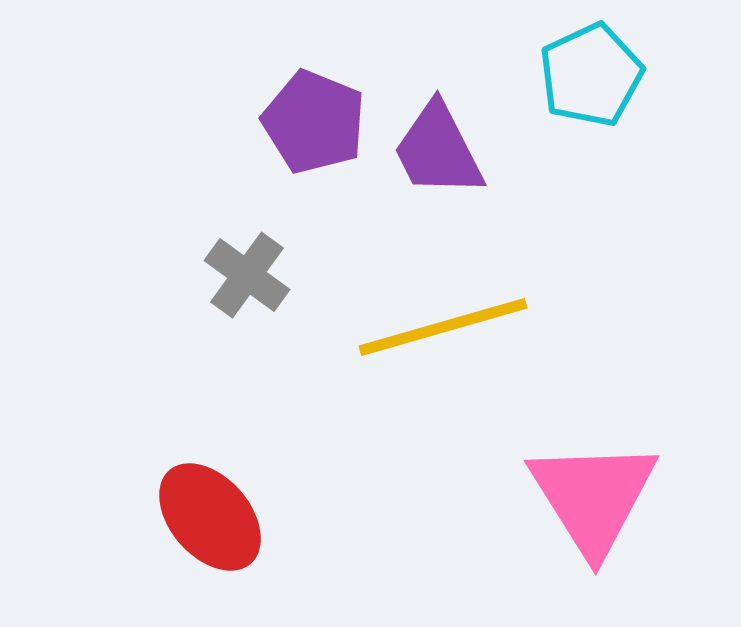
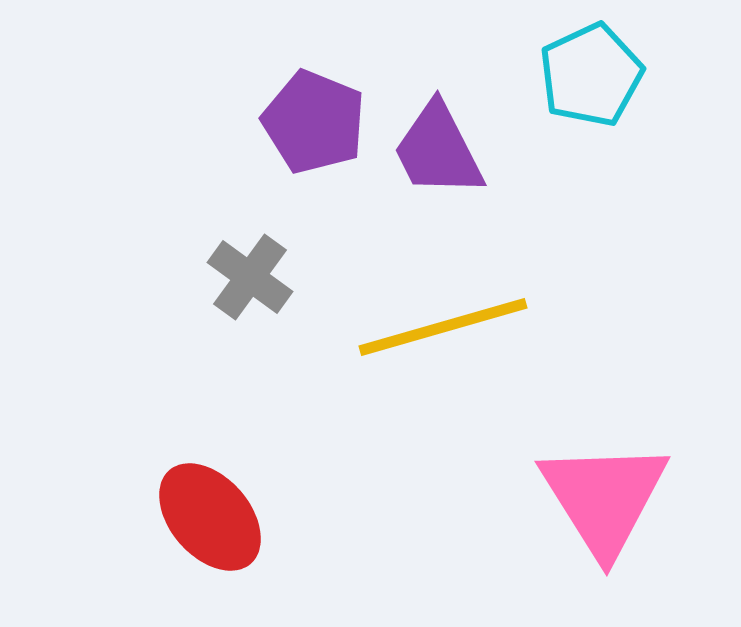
gray cross: moved 3 px right, 2 px down
pink triangle: moved 11 px right, 1 px down
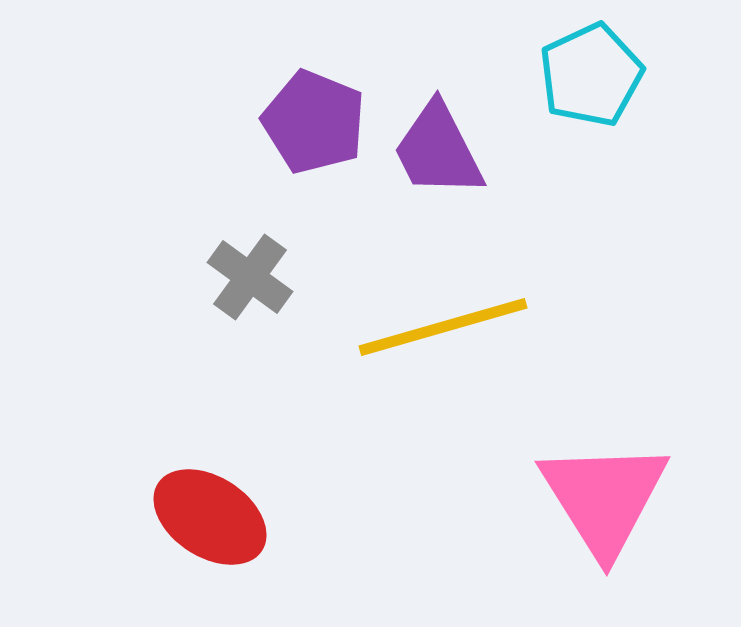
red ellipse: rotated 16 degrees counterclockwise
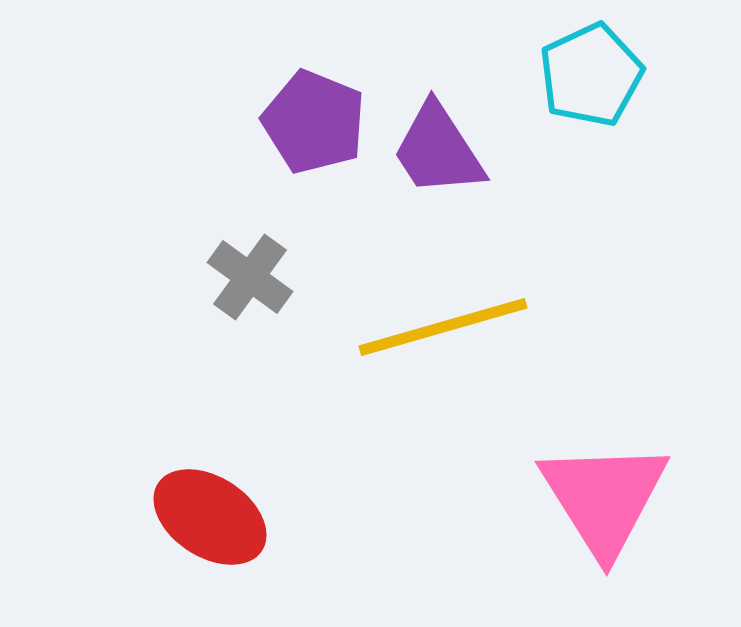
purple trapezoid: rotated 6 degrees counterclockwise
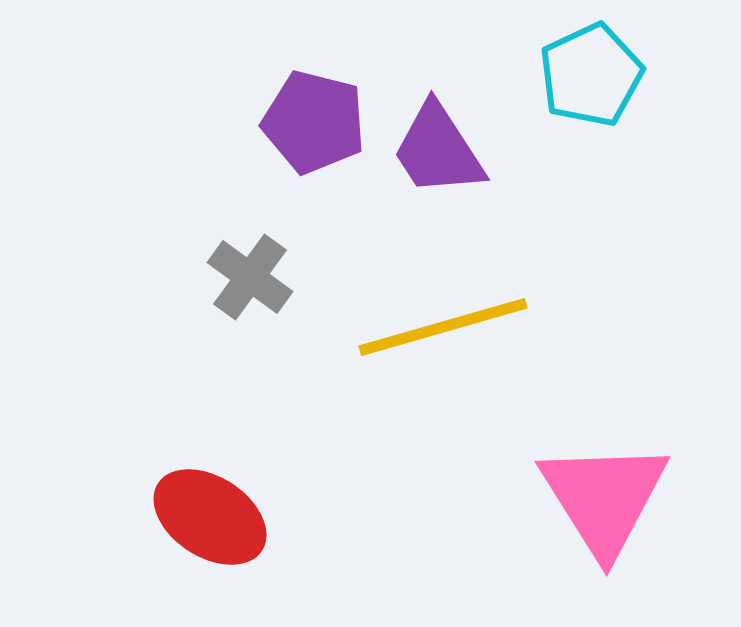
purple pentagon: rotated 8 degrees counterclockwise
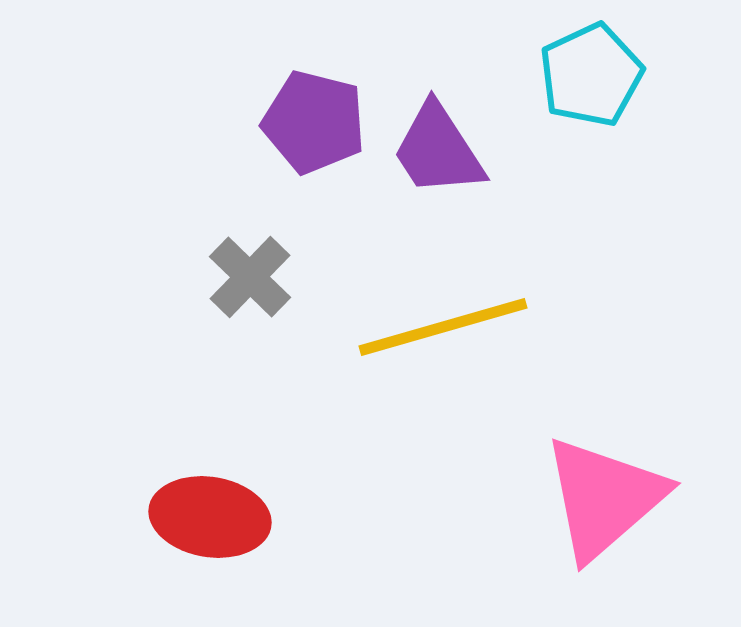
gray cross: rotated 8 degrees clockwise
pink triangle: rotated 21 degrees clockwise
red ellipse: rotated 24 degrees counterclockwise
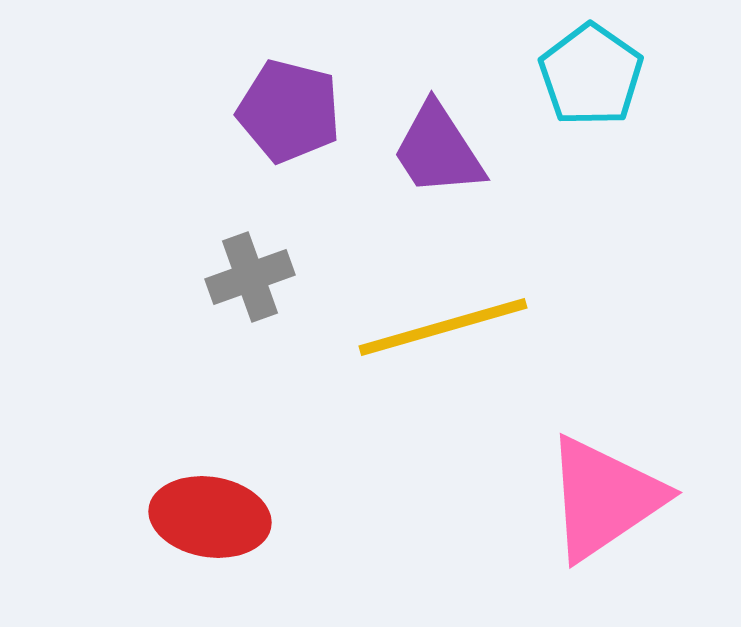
cyan pentagon: rotated 12 degrees counterclockwise
purple pentagon: moved 25 px left, 11 px up
gray cross: rotated 26 degrees clockwise
pink triangle: rotated 7 degrees clockwise
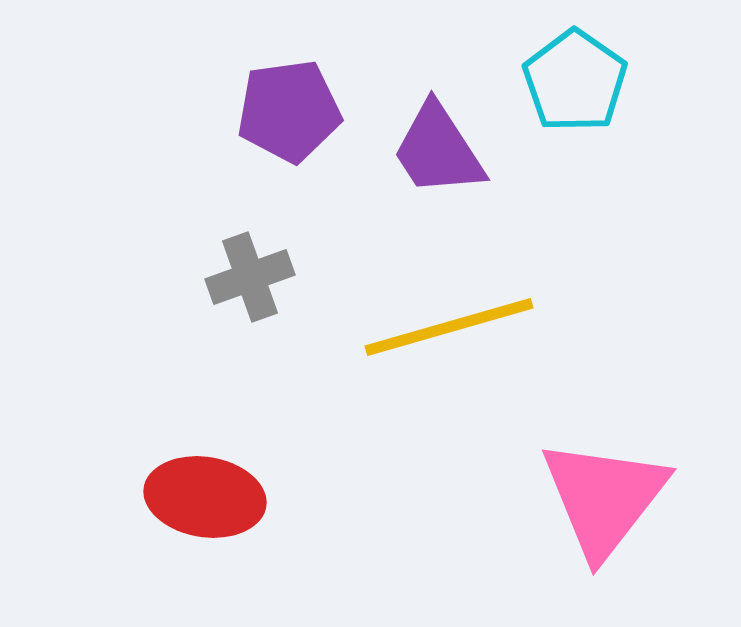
cyan pentagon: moved 16 px left, 6 px down
purple pentagon: rotated 22 degrees counterclockwise
yellow line: moved 6 px right
pink triangle: rotated 18 degrees counterclockwise
red ellipse: moved 5 px left, 20 px up
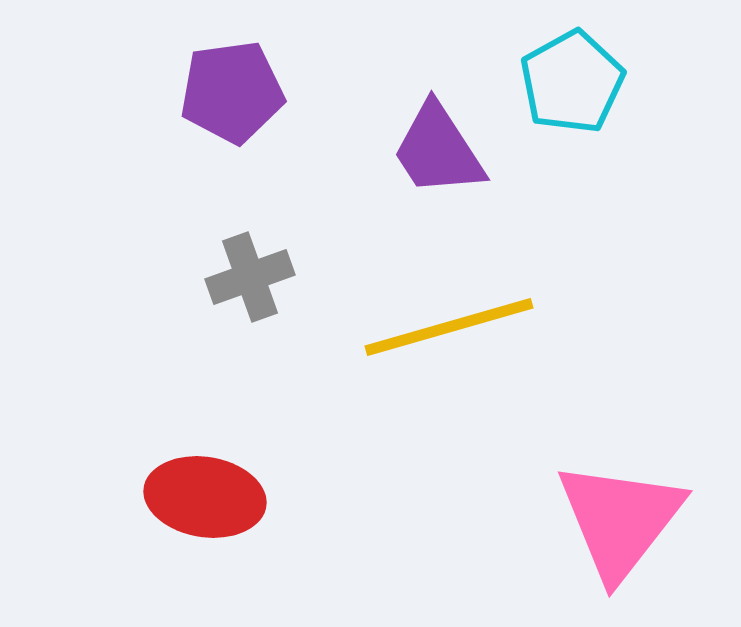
cyan pentagon: moved 3 px left, 1 px down; rotated 8 degrees clockwise
purple pentagon: moved 57 px left, 19 px up
pink triangle: moved 16 px right, 22 px down
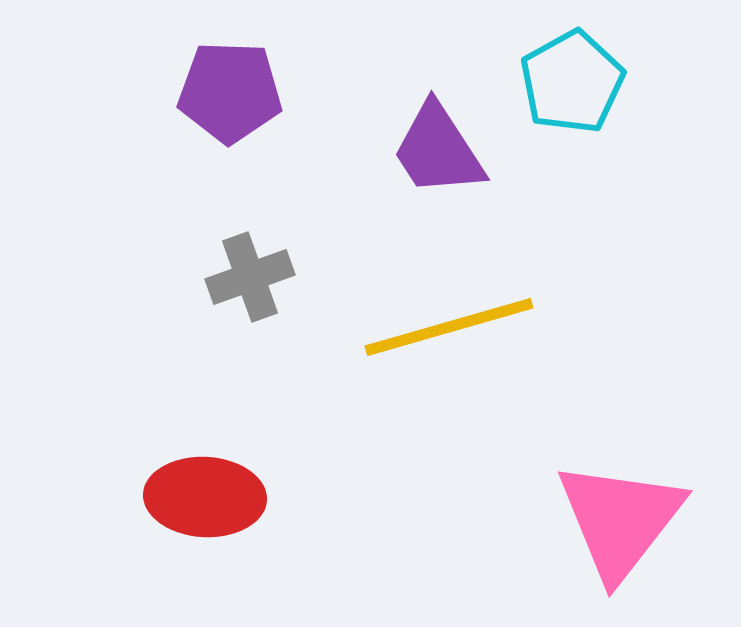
purple pentagon: moved 2 px left; rotated 10 degrees clockwise
red ellipse: rotated 6 degrees counterclockwise
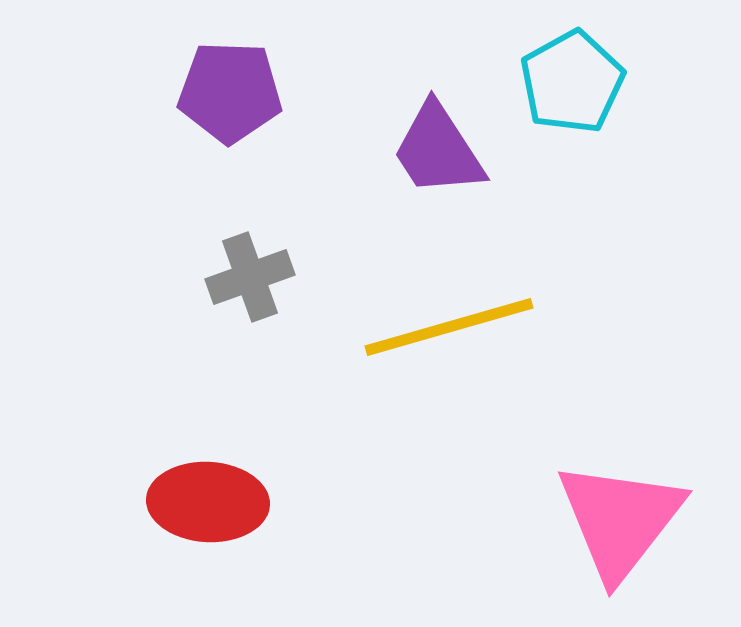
red ellipse: moved 3 px right, 5 px down
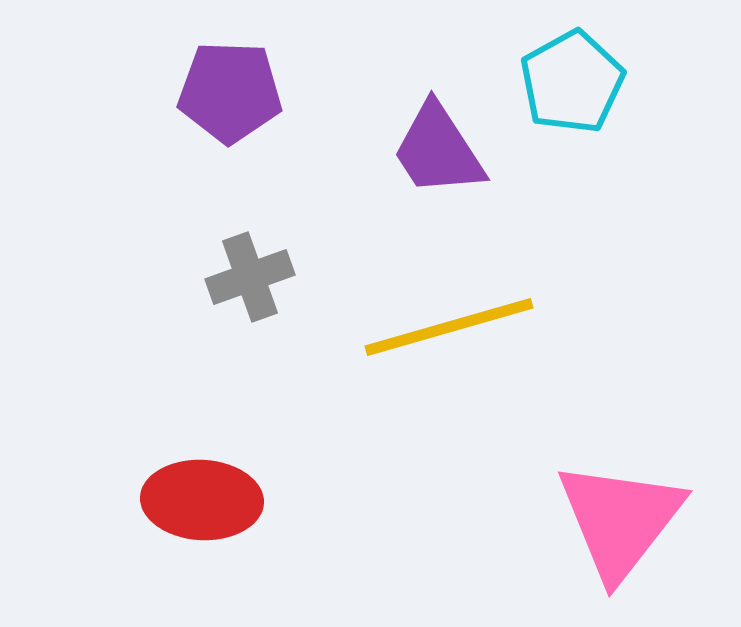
red ellipse: moved 6 px left, 2 px up
